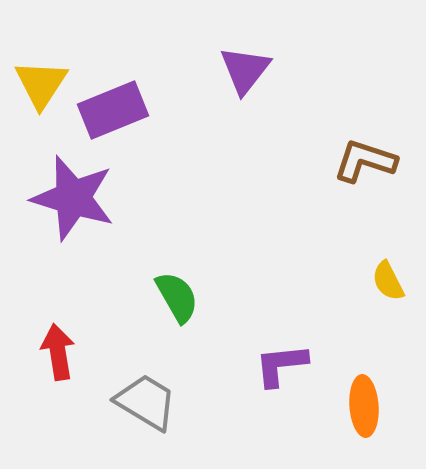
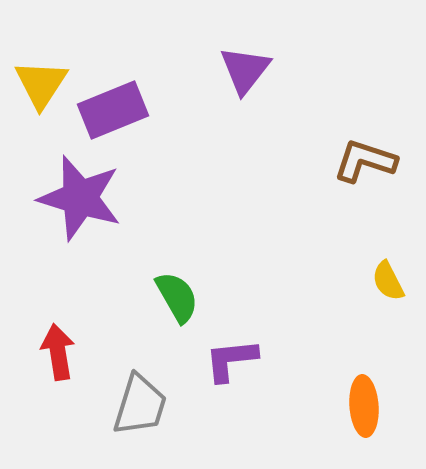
purple star: moved 7 px right
purple L-shape: moved 50 px left, 5 px up
gray trapezoid: moved 6 px left, 3 px down; rotated 76 degrees clockwise
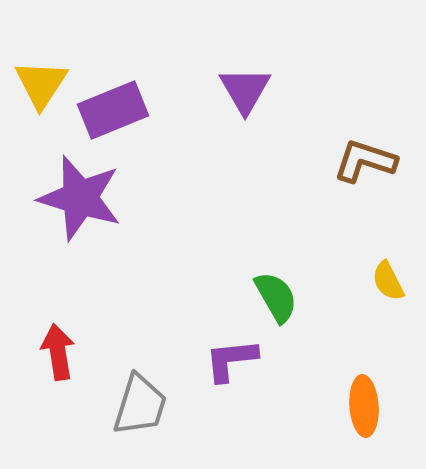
purple triangle: moved 20 px down; rotated 8 degrees counterclockwise
green semicircle: moved 99 px right
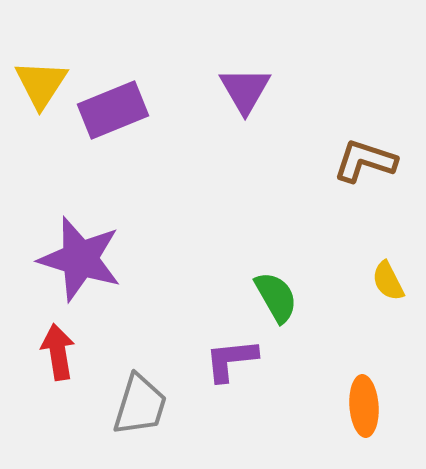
purple star: moved 61 px down
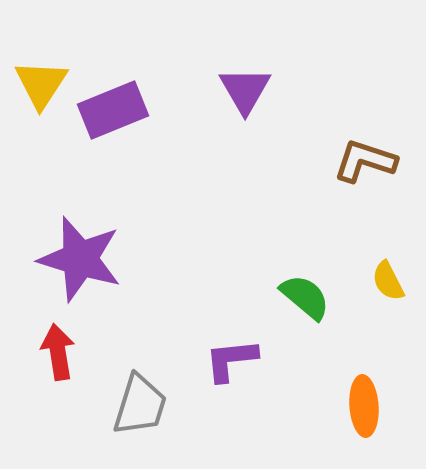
green semicircle: moved 29 px right; rotated 20 degrees counterclockwise
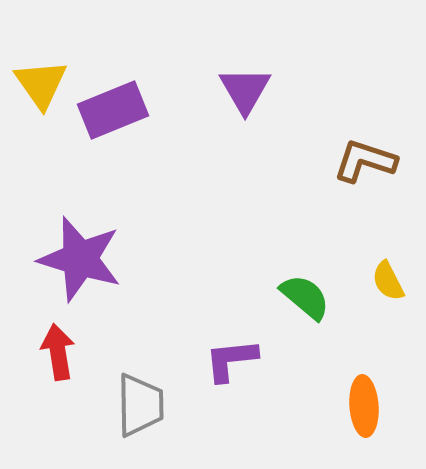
yellow triangle: rotated 8 degrees counterclockwise
gray trapezoid: rotated 18 degrees counterclockwise
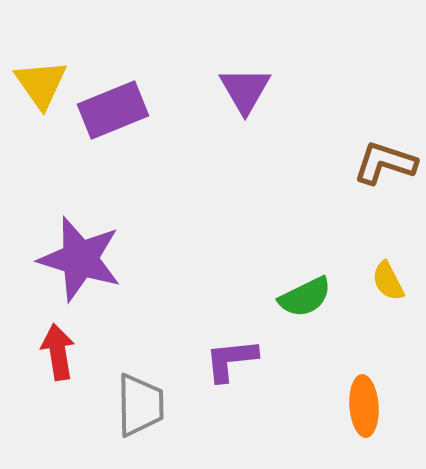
brown L-shape: moved 20 px right, 2 px down
green semicircle: rotated 114 degrees clockwise
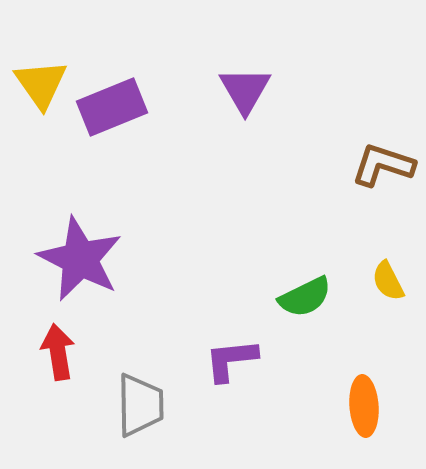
purple rectangle: moved 1 px left, 3 px up
brown L-shape: moved 2 px left, 2 px down
purple star: rotated 10 degrees clockwise
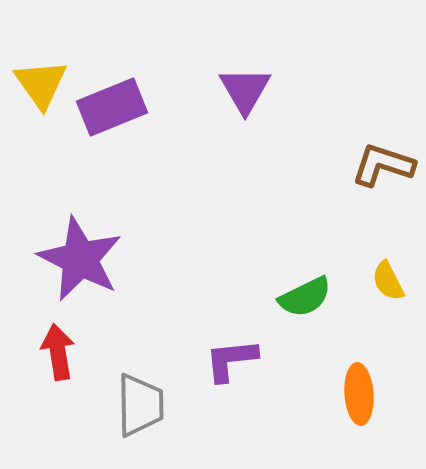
orange ellipse: moved 5 px left, 12 px up
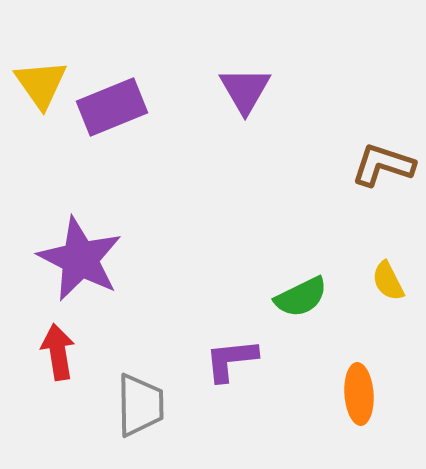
green semicircle: moved 4 px left
